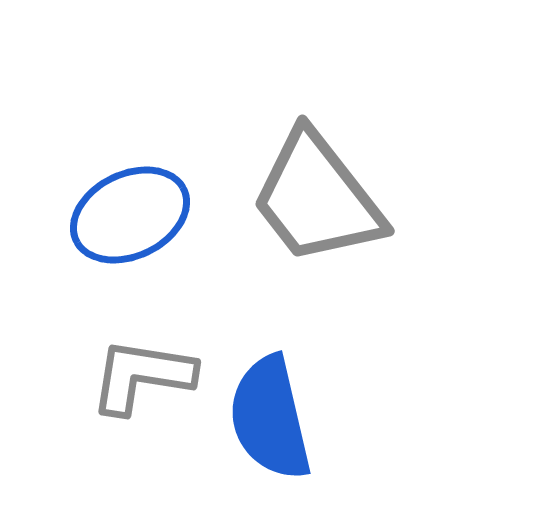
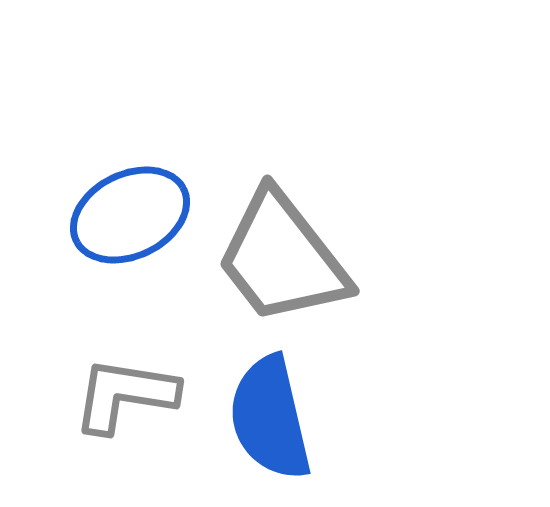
gray trapezoid: moved 35 px left, 60 px down
gray L-shape: moved 17 px left, 19 px down
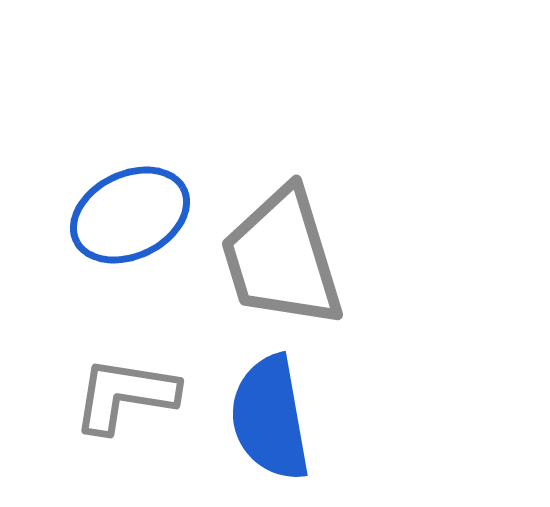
gray trapezoid: rotated 21 degrees clockwise
blue semicircle: rotated 3 degrees clockwise
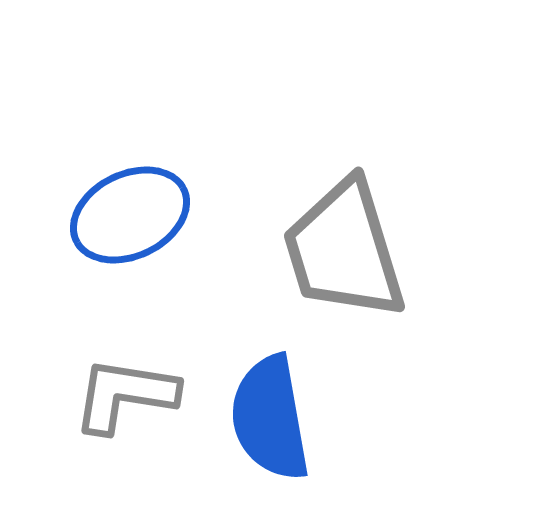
gray trapezoid: moved 62 px right, 8 px up
